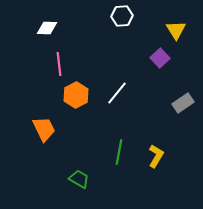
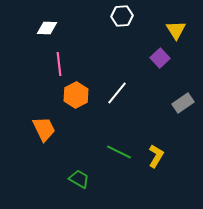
green line: rotated 75 degrees counterclockwise
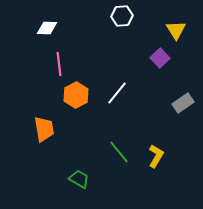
orange trapezoid: rotated 16 degrees clockwise
green line: rotated 25 degrees clockwise
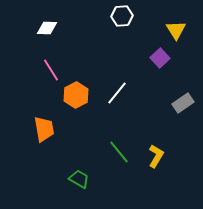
pink line: moved 8 px left, 6 px down; rotated 25 degrees counterclockwise
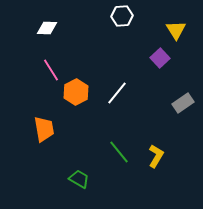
orange hexagon: moved 3 px up
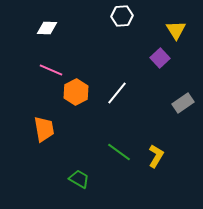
pink line: rotated 35 degrees counterclockwise
green line: rotated 15 degrees counterclockwise
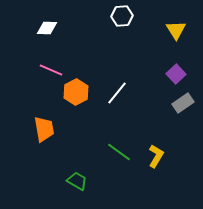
purple square: moved 16 px right, 16 px down
green trapezoid: moved 2 px left, 2 px down
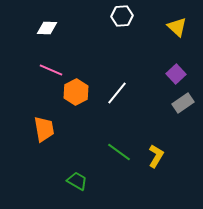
yellow triangle: moved 1 px right, 3 px up; rotated 15 degrees counterclockwise
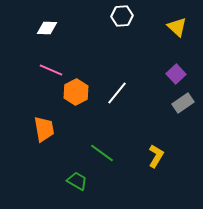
green line: moved 17 px left, 1 px down
